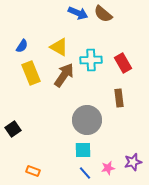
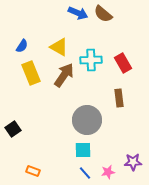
purple star: rotated 12 degrees clockwise
pink star: moved 4 px down
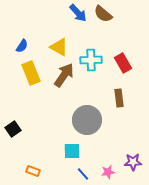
blue arrow: rotated 24 degrees clockwise
cyan square: moved 11 px left, 1 px down
blue line: moved 2 px left, 1 px down
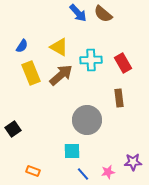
brown arrow: moved 3 px left; rotated 15 degrees clockwise
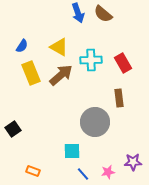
blue arrow: rotated 24 degrees clockwise
gray circle: moved 8 px right, 2 px down
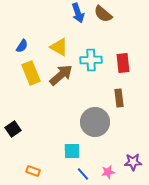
red rectangle: rotated 24 degrees clockwise
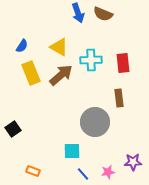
brown semicircle: rotated 18 degrees counterclockwise
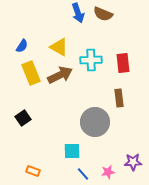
brown arrow: moved 1 px left; rotated 15 degrees clockwise
black square: moved 10 px right, 11 px up
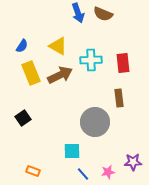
yellow triangle: moved 1 px left, 1 px up
